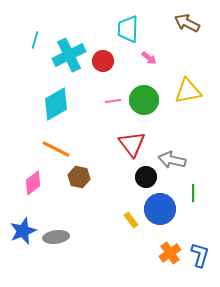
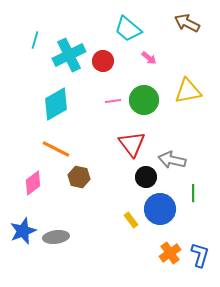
cyan trapezoid: rotated 52 degrees counterclockwise
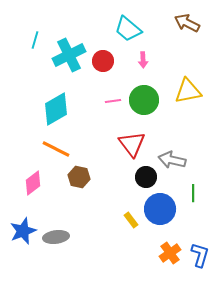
pink arrow: moved 6 px left, 2 px down; rotated 49 degrees clockwise
cyan diamond: moved 5 px down
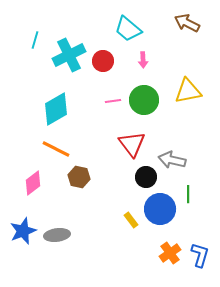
green line: moved 5 px left, 1 px down
gray ellipse: moved 1 px right, 2 px up
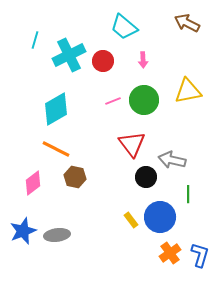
cyan trapezoid: moved 4 px left, 2 px up
pink line: rotated 14 degrees counterclockwise
brown hexagon: moved 4 px left
blue circle: moved 8 px down
